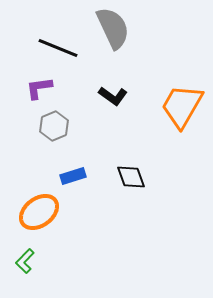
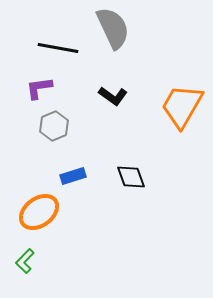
black line: rotated 12 degrees counterclockwise
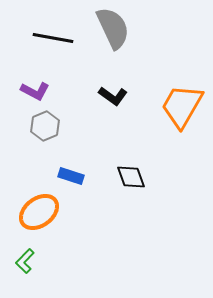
black line: moved 5 px left, 10 px up
purple L-shape: moved 4 px left, 3 px down; rotated 144 degrees counterclockwise
gray hexagon: moved 9 px left
blue rectangle: moved 2 px left; rotated 35 degrees clockwise
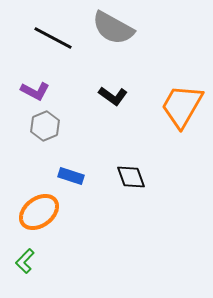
gray semicircle: rotated 144 degrees clockwise
black line: rotated 18 degrees clockwise
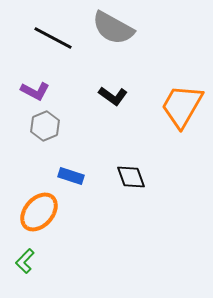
orange ellipse: rotated 12 degrees counterclockwise
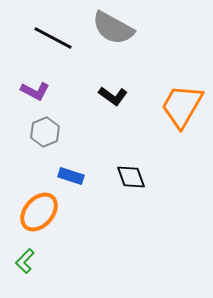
gray hexagon: moved 6 px down
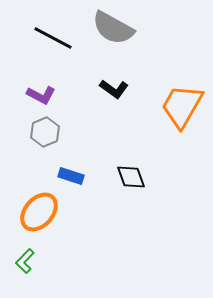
purple L-shape: moved 6 px right, 4 px down
black L-shape: moved 1 px right, 7 px up
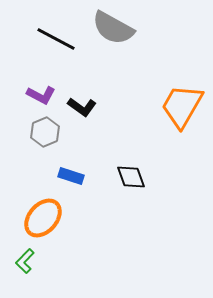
black line: moved 3 px right, 1 px down
black L-shape: moved 32 px left, 18 px down
orange ellipse: moved 4 px right, 6 px down
